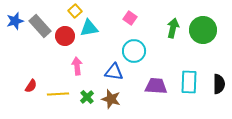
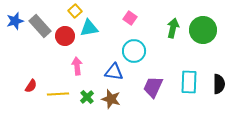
purple trapezoid: moved 3 px left, 1 px down; rotated 70 degrees counterclockwise
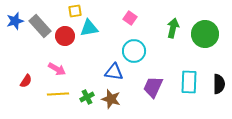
yellow square: rotated 32 degrees clockwise
green circle: moved 2 px right, 4 px down
pink arrow: moved 20 px left, 3 px down; rotated 126 degrees clockwise
red semicircle: moved 5 px left, 5 px up
green cross: rotated 16 degrees clockwise
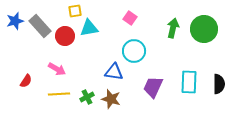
green circle: moved 1 px left, 5 px up
yellow line: moved 1 px right
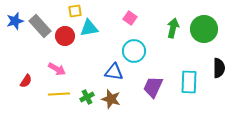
black semicircle: moved 16 px up
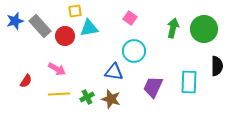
black semicircle: moved 2 px left, 2 px up
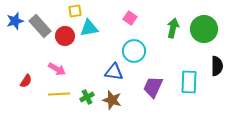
brown star: moved 1 px right, 1 px down
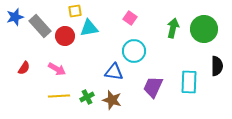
blue star: moved 4 px up
red semicircle: moved 2 px left, 13 px up
yellow line: moved 2 px down
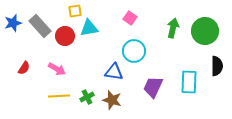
blue star: moved 2 px left, 6 px down
green circle: moved 1 px right, 2 px down
